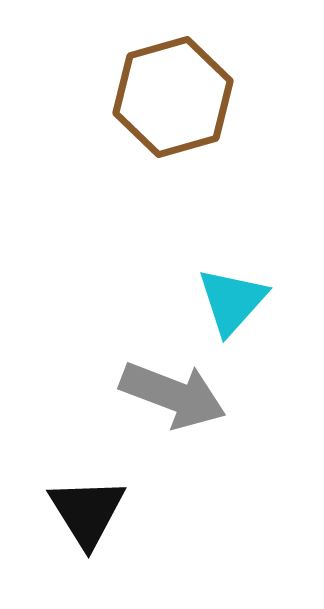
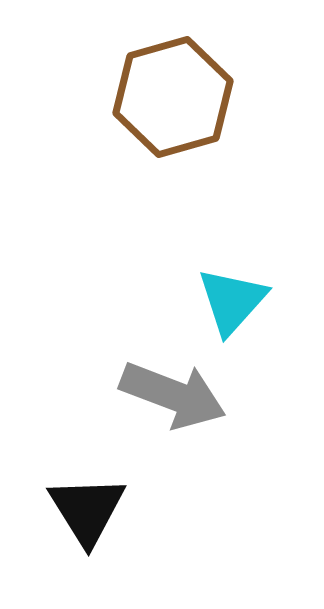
black triangle: moved 2 px up
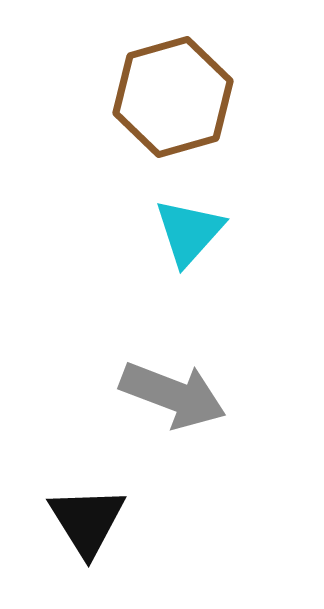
cyan triangle: moved 43 px left, 69 px up
black triangle: moved 11 px down
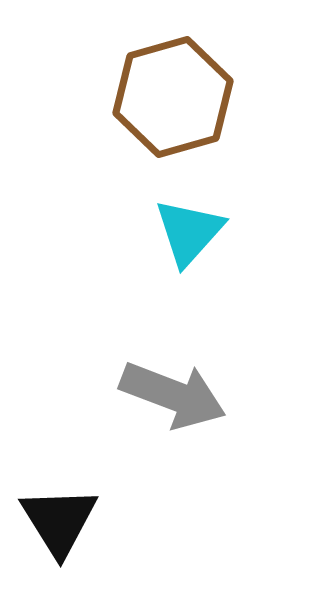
black triangle: moved 28 px left
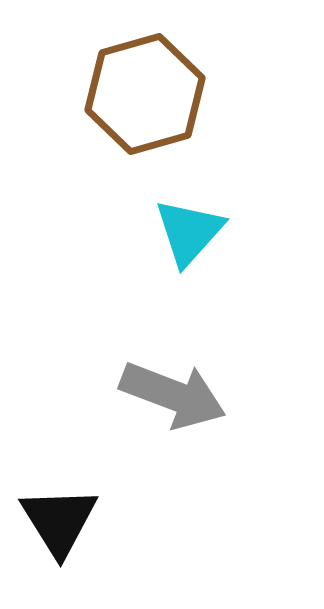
brown hexagon: moved 28 px left, 3 px up
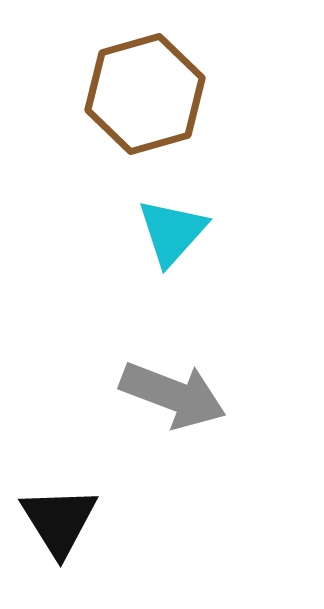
cyan triangle: moved 17 px left
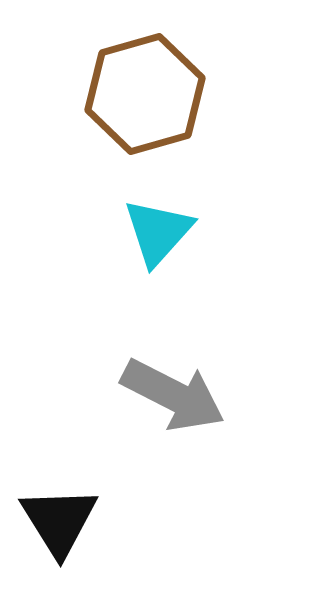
cyan triangle: moved 14 px left
gray arrow: rotated 6 degrees clockwise
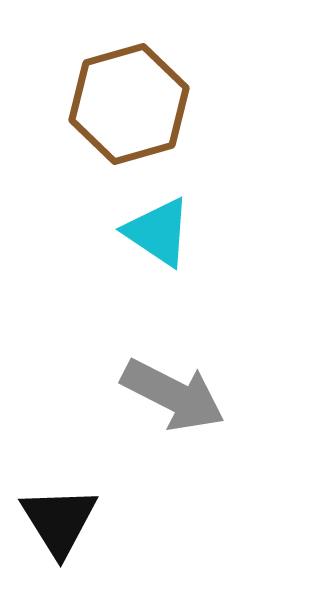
brown hexagon: moved 16 px left, 10 px down
cyan triangle: rotated 38 degrees counterclockwise
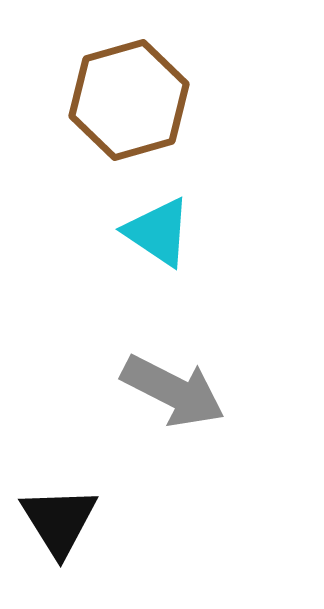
brown hexagon: moved 4 px up
gray arrow: moved 4 px up
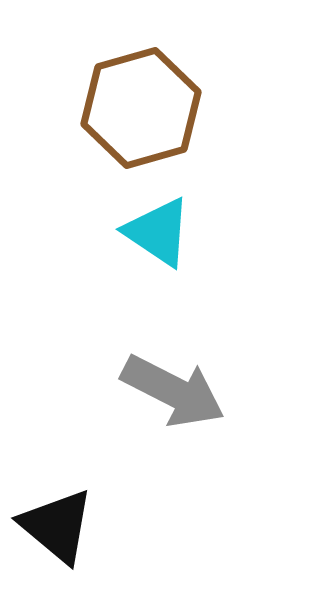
brown hexagon: moved 12 px right, 8 px down
black triangle: moved 2 px left, 5 px down; rotated 18 degrees counterclockwise
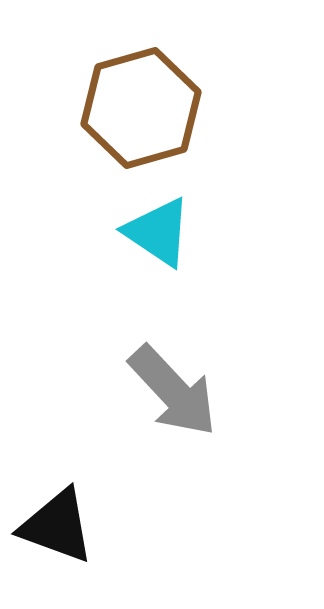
gray arrow: rotated 20 degrees clockwise
black triangle: rotated 20 degrees counterclockwise
